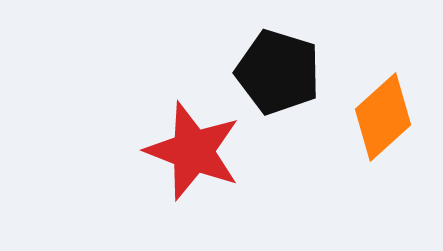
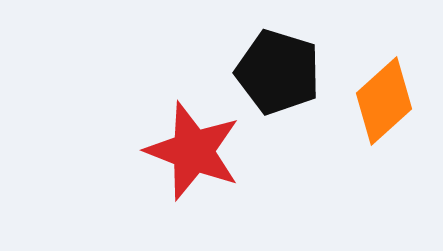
orange diamond: moved 1 px right, 16 px up
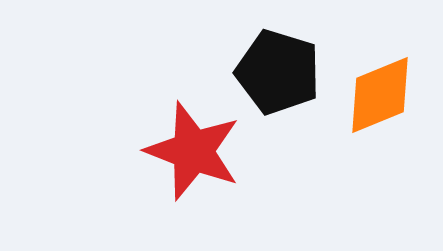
orange diamond: moved 4 px left, 6 px up; rotated 20 degrees clockwise
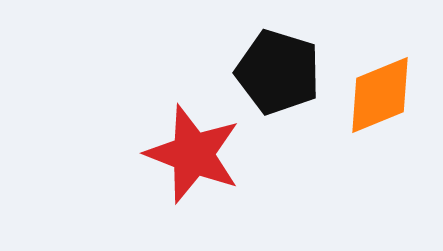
red star: moved 3 px down
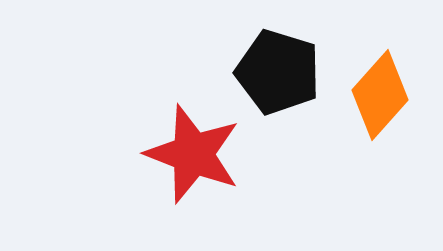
orange diamond: rotated 26 degrees counterclockwise
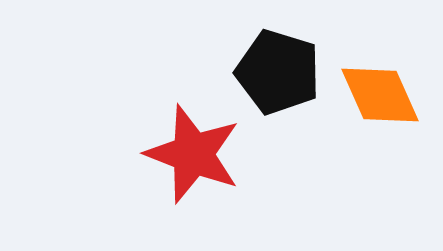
orange diamond: rotated 66 degrees counterclockwise
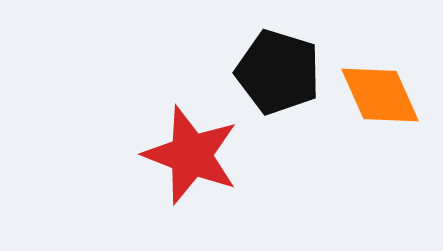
red star: moved 2 px left, 1 px down
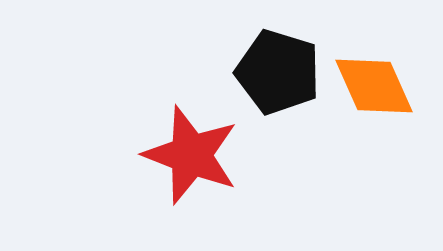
orange diamond: moved 6 px left, 9 px up
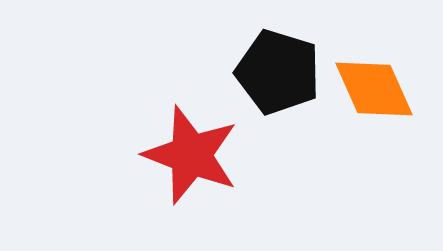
orange diamond: moved 3 px down
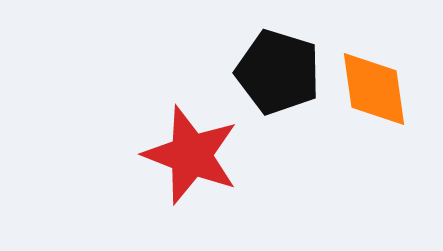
orange diamond: rotated 16 degrees clockwise
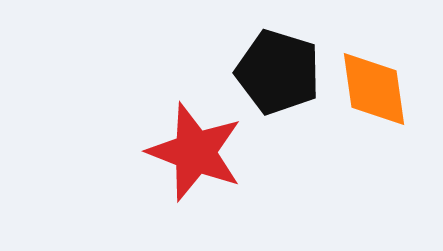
red star: moved 4 px right, 3 px up
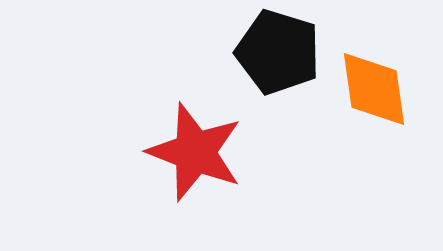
black pentagon: moved 20 px up
